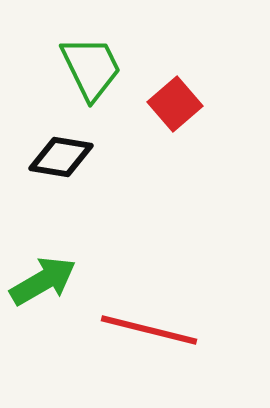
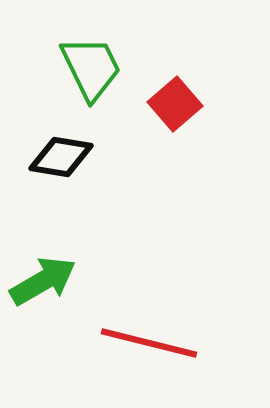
red line: moved 13 px down
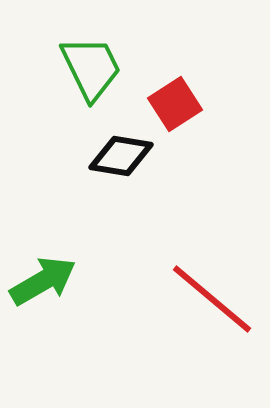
red square: rotated 8 degrees clockwise
black diamond: moved 60 px right, 1 px up
red line: moved 63 px right, 44 px up; rotated 26 degrees clockwise
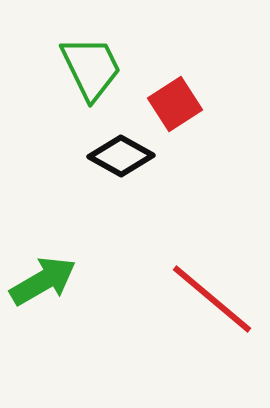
black diamond: rotated 20 degrees clockwise
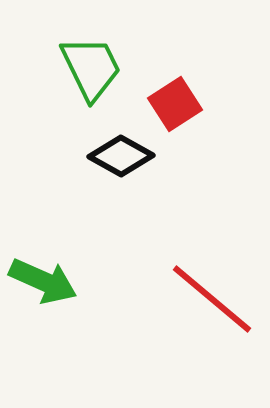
green arrow: rotated 54 degrees clockwise
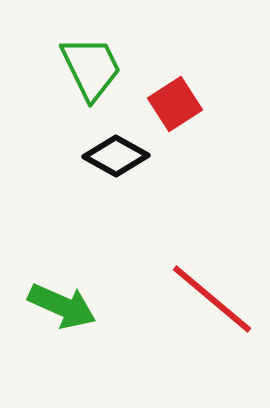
black diamond: moved 5 px left
green arrow: moved 19 px right, 25 px down
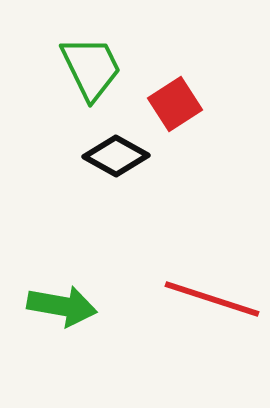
red line: rotated 22 degrees counterclockwise
green arrow: rotated 14 degrees counterclockwise
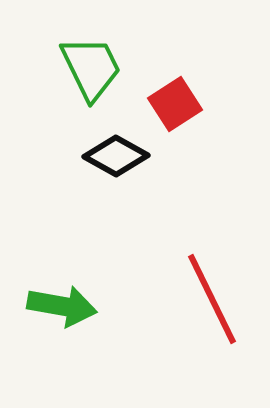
red line: rotated 46 degrees clockwise
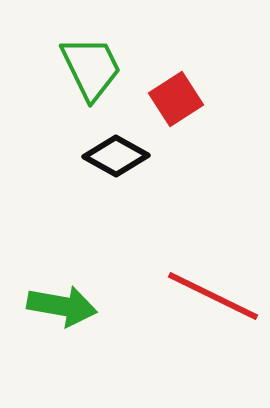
red square: moved 1 px right, 5 px up
red line: moved 1 px right, 3 px up; rotated 38 degrees counterclockwise
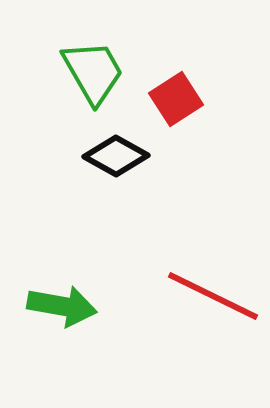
green trapezoid: moved 2 px right, 4 px down; rotated 4 degrees counterclockwise
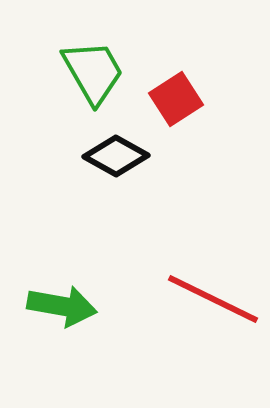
red line: moved 3 px down
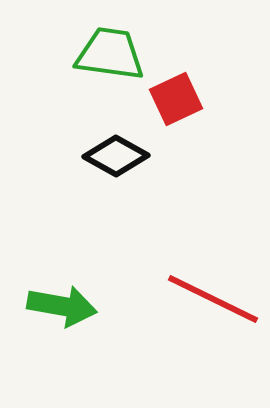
green trapezoid: moved 17 px right, 18 px up; rotated 52 degrees counterclockwise
red square: rotated 8 degrees clockwise
